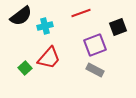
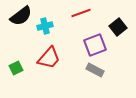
black square: rotated 18 degrees counterclockwise
green square: moved 9 px left; rotated 16 degrees clockwise
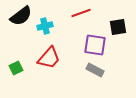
black square: rotated 30 degrees clockwise
purple square: rotated 30 degrees clockwise
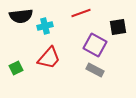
black semicircle: rotated 30 degrees clockwise
purple square: rotated 20 degrees clockwise
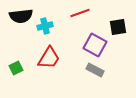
red line: moved 1 px left
red trapezoid: rotated 10 degrees counterclockwise
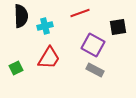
black semicircle: rotated 85 degrees counterclockwise
purple square: moved 2 px left
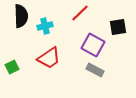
red line: rotated 24 degrees counterclockwise
red trapezoid: rotated 25 degrees clockwise
green square: moved 4 px left, 1 px up
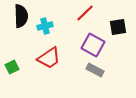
red line: moved 5 px right
